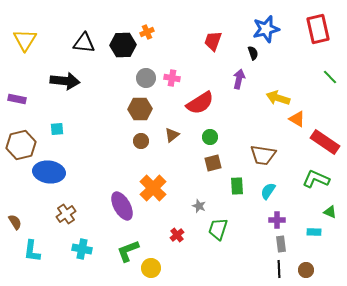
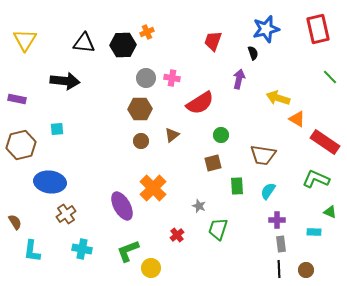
green circle at (210, 137): moved 11 px right, 2 px up
blue ellipse at (49, 172): moved 1 px right, 10 px down
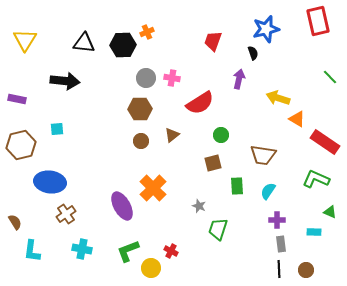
red rectangle at (318, 29): moved 8 px up
red cross at (177, 235): moved 6 px left, 16 px down; rotated 24 degrees counterclockwise
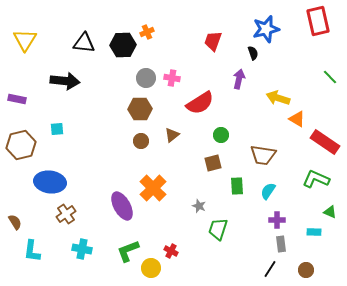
black line at (279, 269): moved 9 px left; rotated 36 degrees clockwise
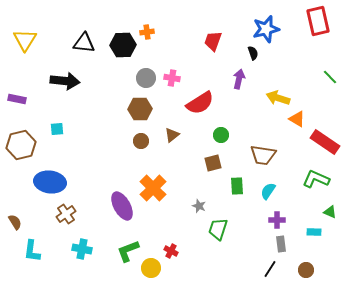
orange cross at (147, 32): rotated 16 degrees clockwise
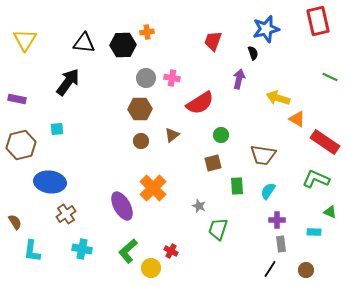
green line at (330, 77): rotated 21 degrees counterclockwise
black arrow at (65, 81): moved 3 px right, 1 px down; rotated 60 degrees counterclockwise
green L-shape at (128, 251): rotated 20 degrees counterclockwise
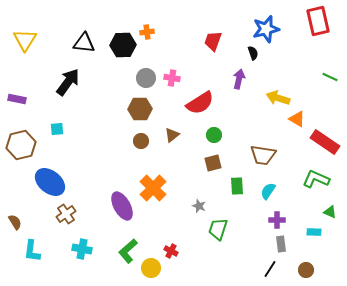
green circle at (221, 135): moved 7 px left
blue ellipse at (50, 182): rotated 32 degrees clockwise
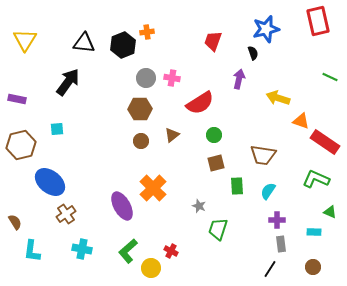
black hexagon at (123, 45): rotated 20 degrees counterclockwise
orange triangle at (297, 119): moved 4 px right, 2 px down; rotated 12 degrees counterclockwise
brown square at (213, 163): moved 3 px right
brown circle at (306, 270): moved 7 px right, 3 px up
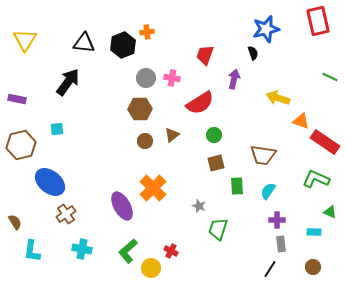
red trapezoid at (213, 41): moved 8 px left, 14 px down
purple arrow at (239, 79): moved 5 px left
brown circle at (141, 141): moved 4 px right
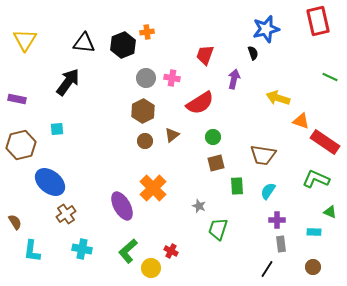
brown hexagon at (140, 109): moved 3 px right, 2 px down; rotated 25 degrees counterclockwise
green circle at (214, 135): moved 1 px left, 2 px down
black line at (270, 269): moved 3 px left
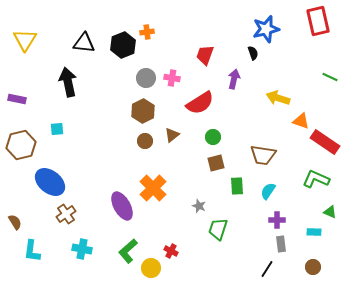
black arrow at (68, 82): rotated 48 degrees counterclockwise
